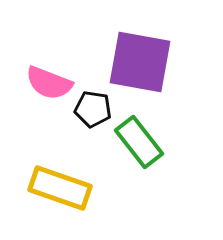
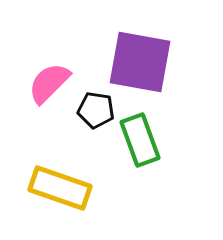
pink semicircle: rotated 114 degrees clockwise
black pentagon: moved 3 px right, 1 px down
green rectangle: moved 1 px right, 2 px up; rotated 18 degrees clockwise
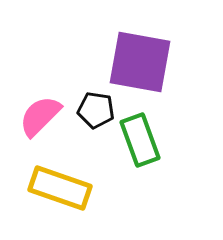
pink semicircle: moved 9 px left, 33 px down
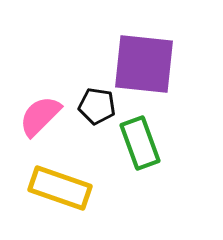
purple square: moved 4 px right, 2 px down; rotated 4 degrees counterclockwise
black pentagon: moved 1 px right, 4 px up
green rectangle: moved 3 px down
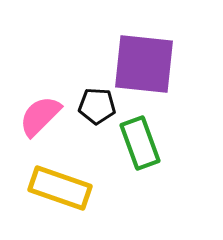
black pentagon: rotated 6 degrees counterclockwise
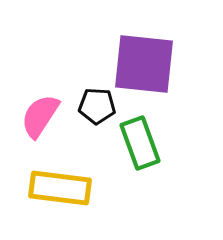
pink semicircle: rotated 12 degrees counterclockwise
yellow rectangle: rotated 12 degrees counterclockwise
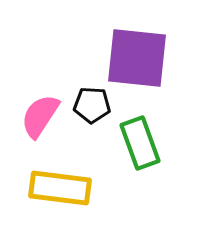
purple square: moved 7 px left, 6 px up
black pentagon: moved 5 px left, 1 px up
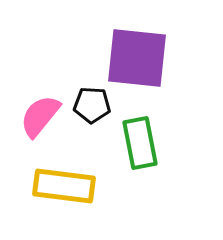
pink semicircle: rotated 6 degrees clockwise
green rectangle: rotated 9 degrees clockwise
yellow rectangle: moved 4 px right, 2 px up
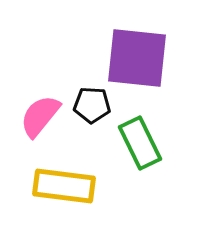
green rectangle: rotated 15 degrees counterclockwise
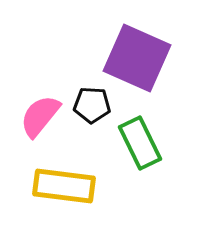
purple square: rotated 18 degrees clockwise
